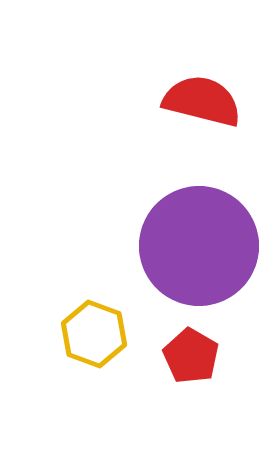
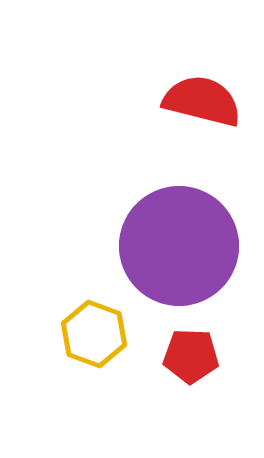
purple circle: moved 20 px left
red pentagon: rotated 28 degrees counterclockwise
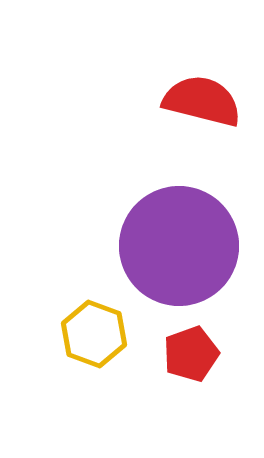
red pentagon: moved 2 px up; rotated 22 degrees counterclockwise
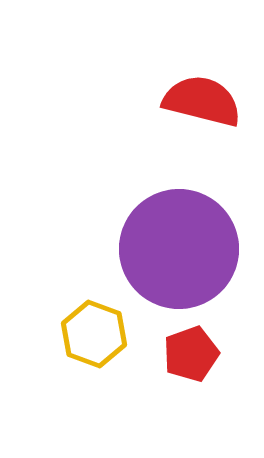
purple circle: moved 3 px down
